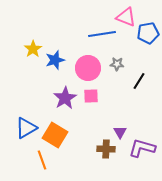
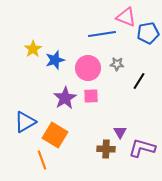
blue triangle: moved 1 px left, 6 px up
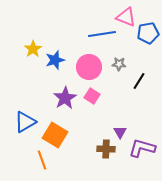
gray star: moved 2 px right
pink circle: moved 1 px right, 1 px up
pink square: moved 1 px right; rotated 35 degrees clockwise
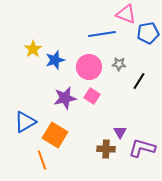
pink triangle: moved 3 px up
purple star: rotated 20 degrees clockwise
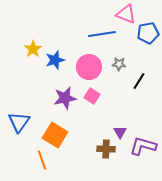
blue triangle: moved 6 px left; rotated 25 degrees counterclockwise
purple L-shape: moved 1 px right, 2 px up
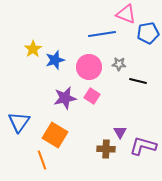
black line: moved 1 px left; rotated 72 degrees clockwise
